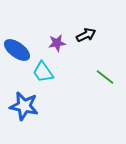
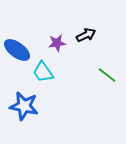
green line: moved 2 px right, 2 px up
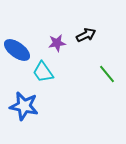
green line: moved 1 px up; rotated 12 degrees clockwise
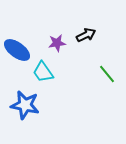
blue star: moved 1 px right, 1 px up
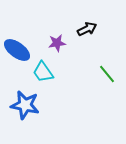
black arrow: moved 1 px right, 6 px up
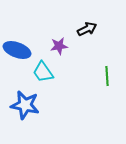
purple star: moved 2 px right, 3 px down
blue ellipse: rotated 16 degrees counterclockwise
green line: moved 2 px down; rotated 36 degrees clockwise
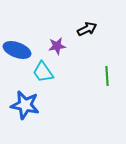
purple star: moved 2 px left
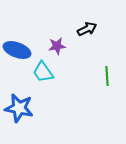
blue star: moved 6 px left, 3 px down
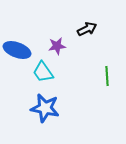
blue star: moved 26 px right
